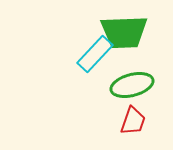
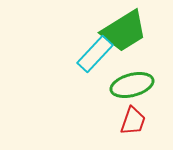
green trapezoid: moved 1 px up; rotated 30 degrees counterclockwise
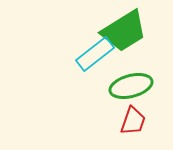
cyan rectangle: rotated 9 degrees clockwise
green ellipse: moved 1 px left, 1 px down
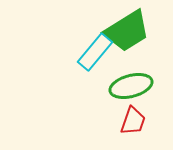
green trapezoid: moved 3 px right
cyan rectangle: moved 2 px up; rotated 12 degrees counterclockwise
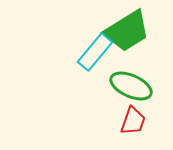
green ellipse: rotated 39 degrees clockwise
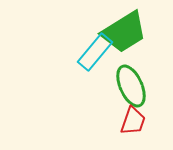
green trapezoid: moved 3 px left, 1 px down
green ellipse: rotated 42 degrees clockwise
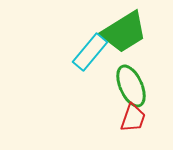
cyan rectangle: moved 5 px left
red trapezoid: moved 3 px up
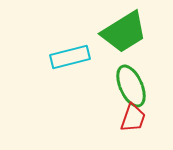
cyan rectangle: moved 20 px left, 5 px down; rotated 36 degrees clockwise
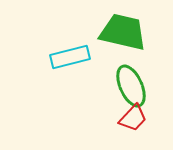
green trapezoid: moved 1 px left; rotated 135 degrees counterclockwise
red trapezoid: rotated 24 degrees clockwise
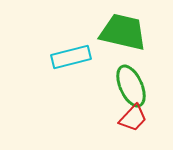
cyan rectangle: moved 1 px right
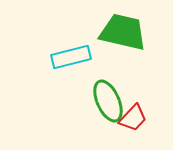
green ellipse: moved 23 px left, 15 px down
